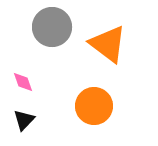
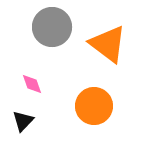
pink diamond: moved 9 px right, 2 px down
black triangle: moved 1 px left, 1 px down
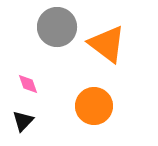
gray circle: moved 5 px right
orange triangle: moved 1 px left
pink diamond: moved 4 px left
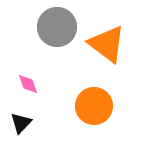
black triangle: moved 2 px left, 2 px down
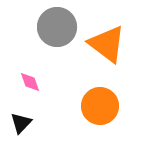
pink diamond: moved 2 px right, 2 px up
orange circle: moved 6 px right
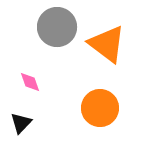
orange circle: moved 2 px down
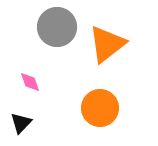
orange triangle: rotated 45 degrees clockwise
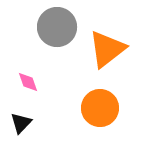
orange triangle: moved 5 px down
pink diamond: moved 2 px left
